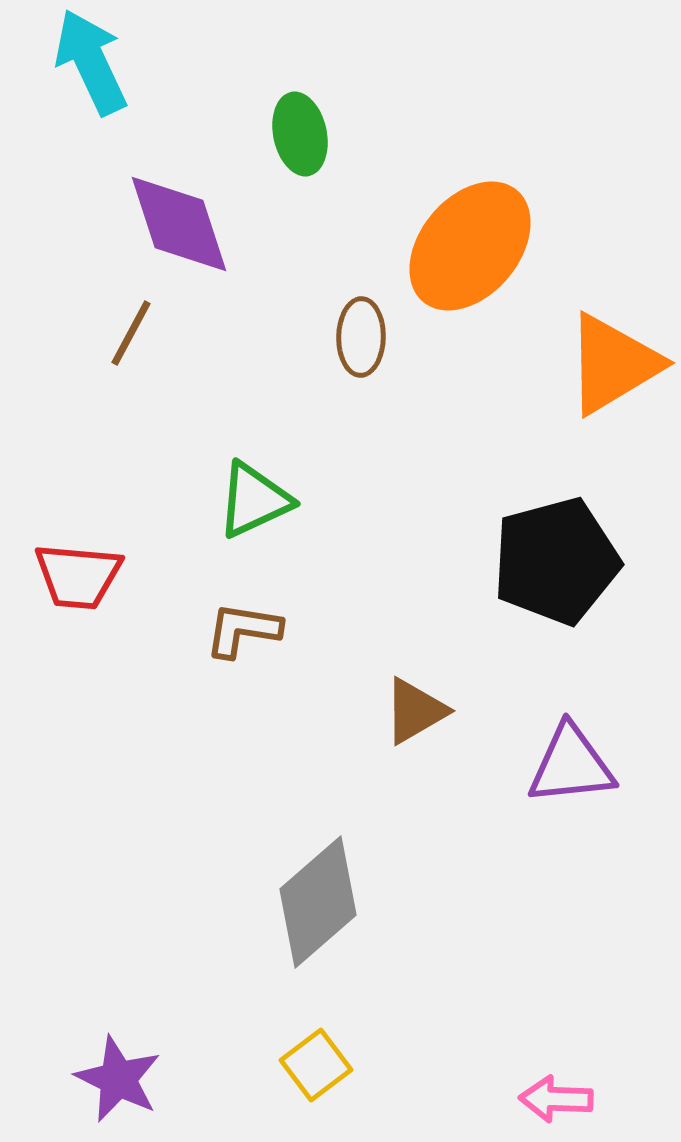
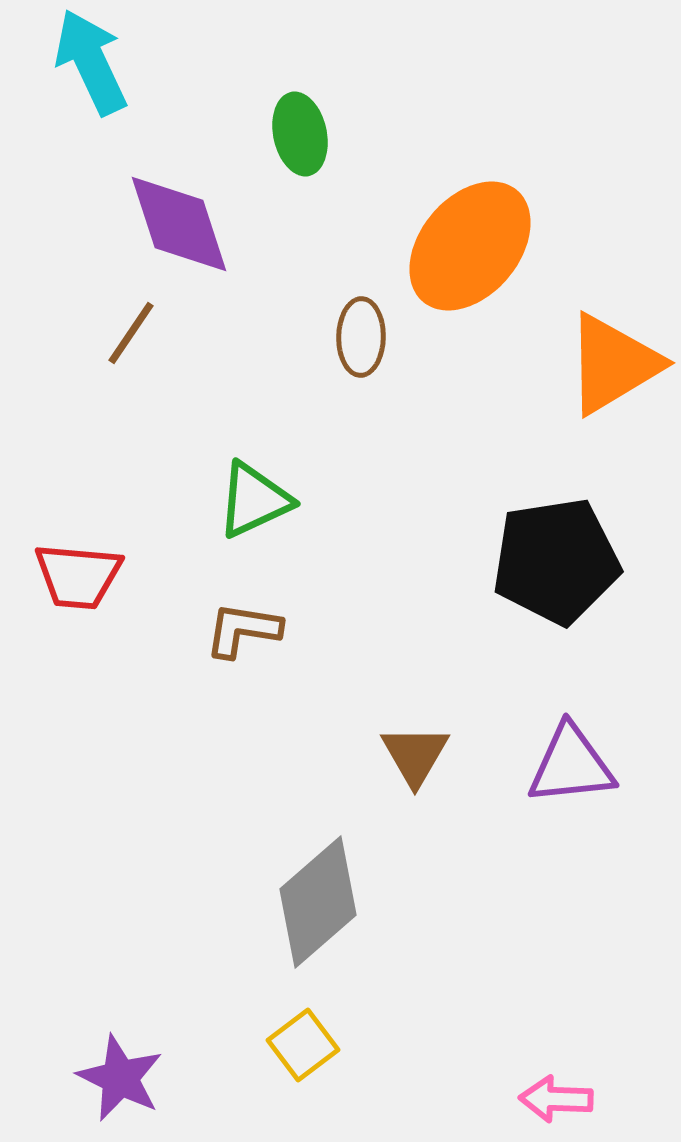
brown line: rotated 6 degrees clockwise
black pentagon: rotated 6 degrees clockwise
brown triangle: moved 44 px down; rotated 30 degrees counterclockwise
yellow square: moved 13 px left, 20 px up
purple star: moved 2 px right, 1 px up
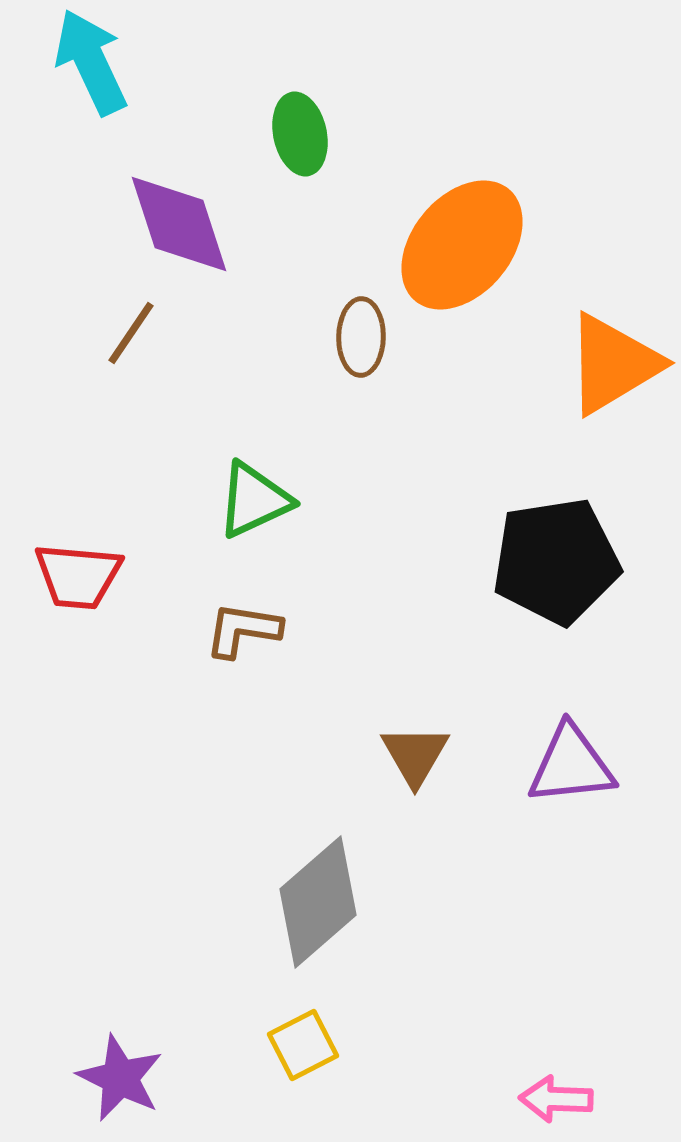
orange ellipse: moved 8 px left, 1 px up
yellow square: rotated 10 degrees clockwise
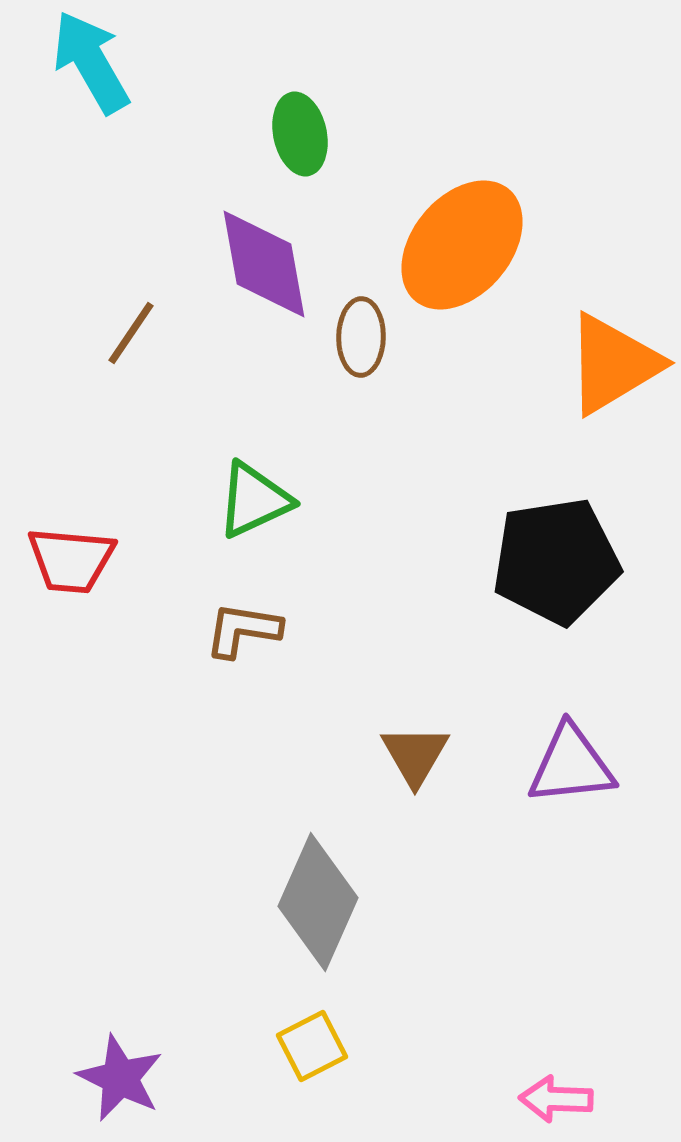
cyan arrow: rotated 5 degrees counterclockwise
purple diamond: moved 85 px right, 40 px down; rotated 8 degrees clockwise
red trapezoid: moved 7 px left, 16 px up
gray diamond: rotated 25 degrees counterclockwise
yellow square: moved 9 px right, 1 px down
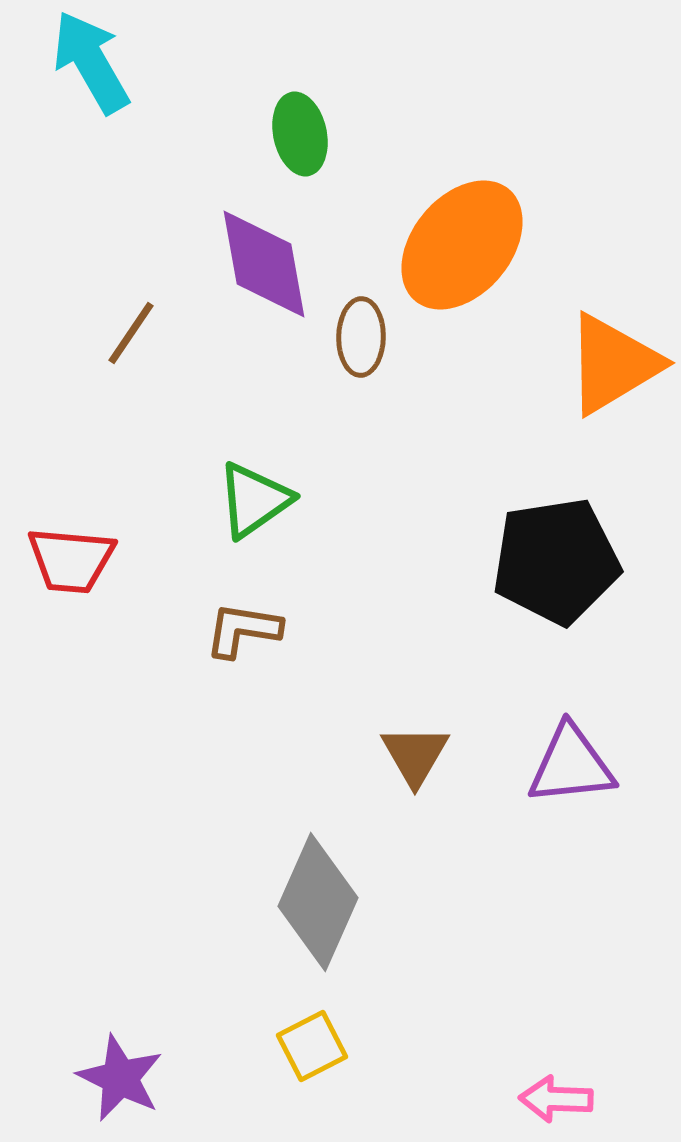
green triangle: rotated 10 degrees counterclockwise
